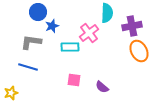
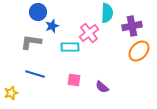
orange ellipse: rotated 70 degrees clockwise
blue line: moved 7 px right, 7 px down
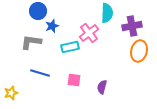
blue circle: moved 1 px up
cyan rectangle: rotated 12 degrees counterclockwise
orange ellipse: rotated 30 degrees counterclockwise
blue line: moved 5 px right, 1 px up
purple semicircle: rotated 64 degrees clockwise
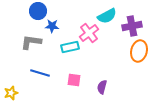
cyan semicircle: moved 3 px down; rotated 60 degrees clockwise
blue star: rotated 24 degrees clockwise
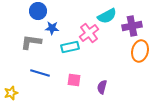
blue star: moved 2 px down
orange ellipse: moved 1 px right
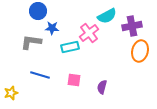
blue line: moved 2 px down
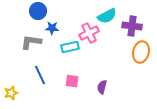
purple cross: rotated 18 degrees clockwise
pink cross: rotated 12 degrees clockwise
orange ellipse: moved 1 px right, 1 px down
blue line: rotated 48 degrees clockwise
pink square: moved 2 px left, 1 px down
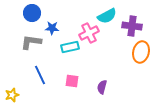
blue circle: moved 6 px left, 2 px down
yellow star: moved 1 px right, 2 px down
